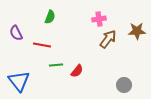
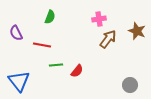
brown star: rotated 24 degrees clockwise
gray circle: moved 6 px right
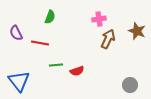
brown arrow: rotated 12 degrees counterclockwise
red line: moved 2 px left, 2 px up
red semicircle: rotated 32 degrees clockwise
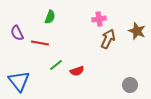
purple semicircle: moved 1 px right
green line: rotated 32 degrees counterclockwise
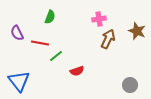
green line: moved 9 px up
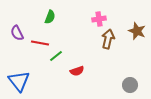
brown arrow: rotated 12 degrees counterclockwise
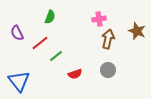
red line: rotated 48 degrees counterclockwise
red semicircle: moved 2 px left, 3 px down
gray circle: moved 22 px left, 15 px up
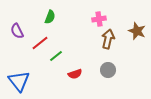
purple semicircle: moved 2 px up
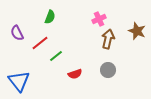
pink cross: rotated 16 degrees counterclockwise
purple semicircle: moved 2 px down
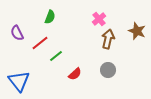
pink cross: rotated 16 degrees counterclockwise
red semicircle: rotated 24 degrees counterclockwise
